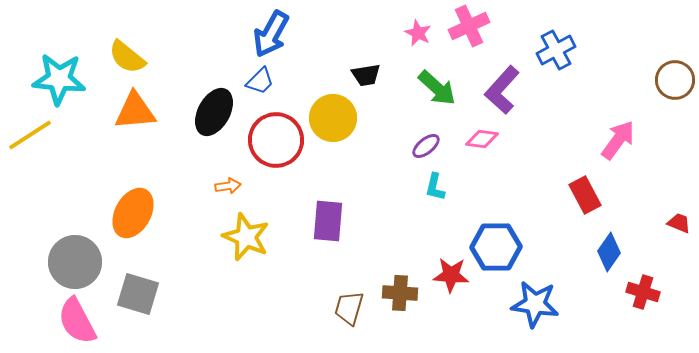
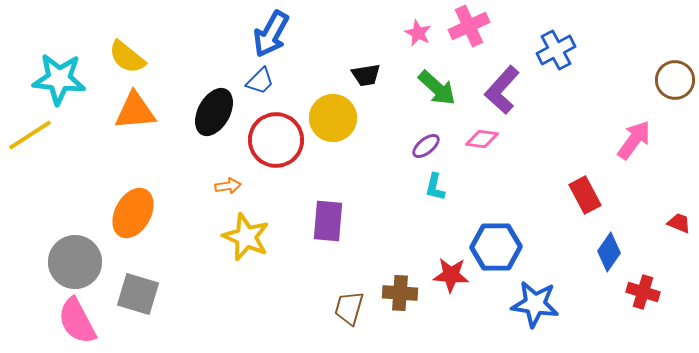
pink arrow: moved 16 px right
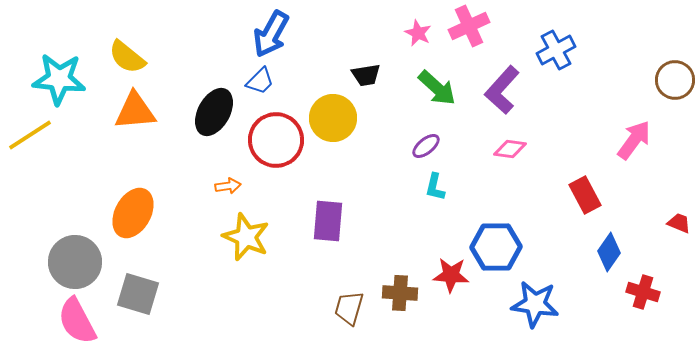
pink diamond: moved 28 px right, 10 px down
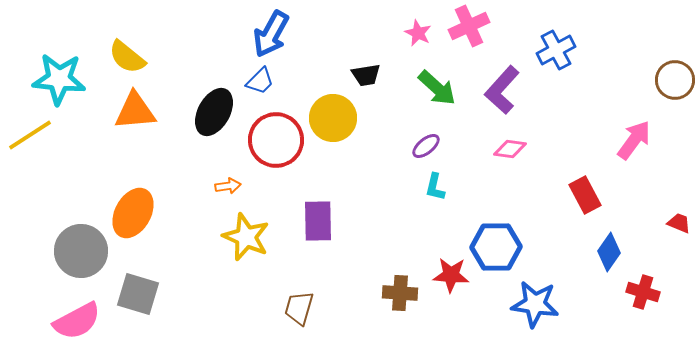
purple rectangle: moved 10 px left; rotated 6 degrees counterclockwise
gray circle: moved 6 px right, 11 px up
brown trapezoid: moved 50 px left
pink semicircle: rotated 90 degrees counterclockwise
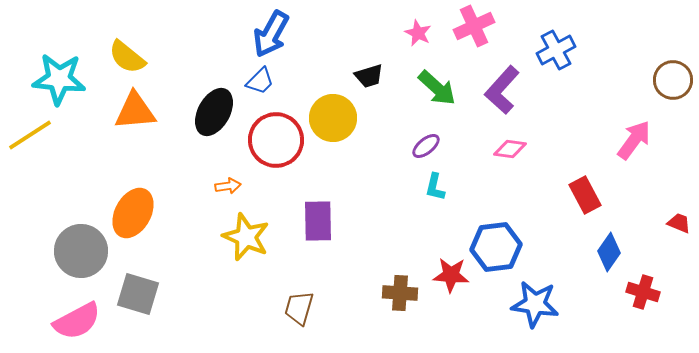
pink cross: moved 5 px right
black trapezoid: moved 3 px right, 1 px down; rotated 8 degrees counterclockwise
brown circle: moved 2 px left
blue hexagon: rotated 6 degrees counterclockwise
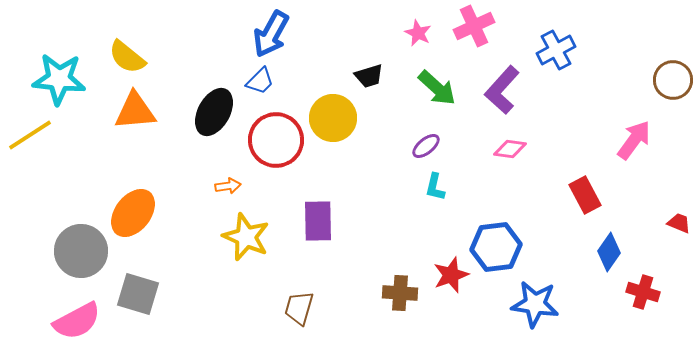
orange ellipse: rotated 9 degrees clockwise
red star: rotated 24 degrees counterclockwise
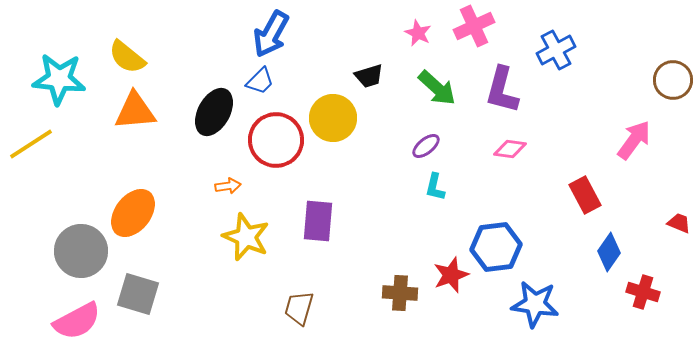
purple L-shape: rotated 27 degrees counterclockwise
yellow line: moved 1 px right, 9 px down
purple rectangle: rotated 6 degrees clockwise
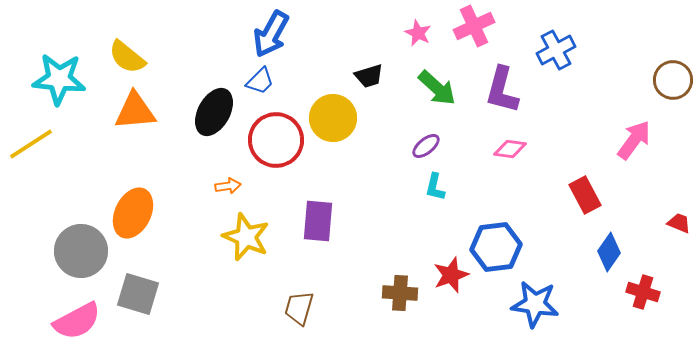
orange ellipse: rotated 12 degrees counterclockwise
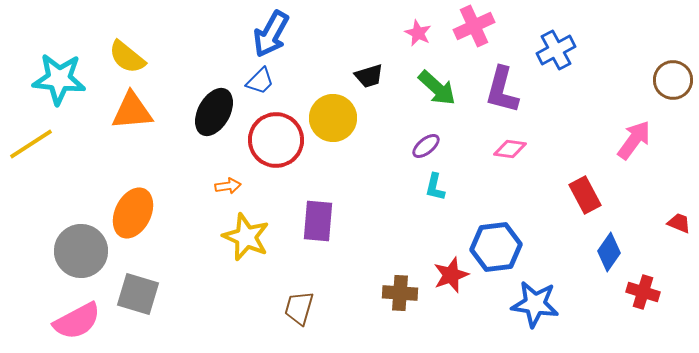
orange triangle: moved 3 px left
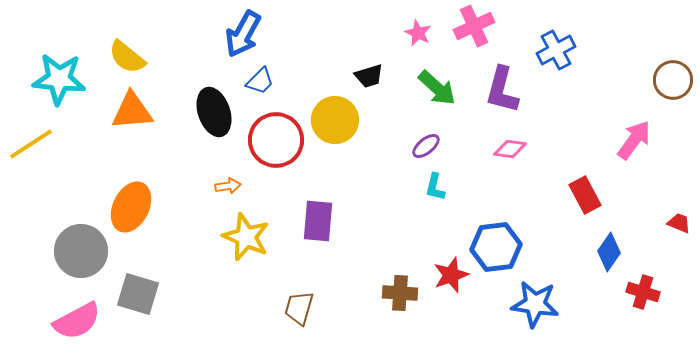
blue arrow: moved 28 px left
black ellipse: rotated 48 degrees counterclockwise
yellow circle: moved 2 px right, 2 px down
orange ellipse: moved 2 px left, 6 px up
